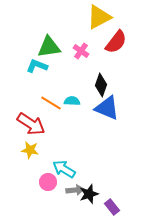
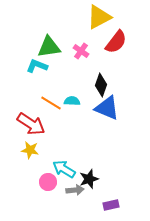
black star: moved 15 px up
purple rectangle: moved 1 px left, 2 px up; rotated 63 degrees counterclockwise
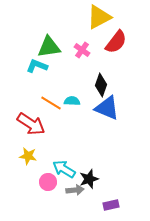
pink cross: moved 1 px right, 1 px up
yellow star: moved 2 px left, 6 px down
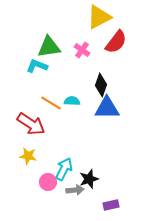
blue triangle: rotated 24 degrees counterclockwise
cyan arrow: rotated 85 degrees clockwise
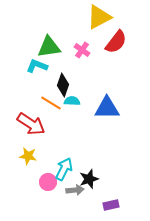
black diamond: moved 38 px left
